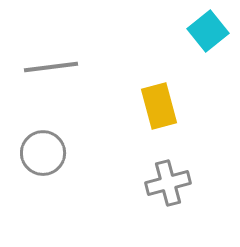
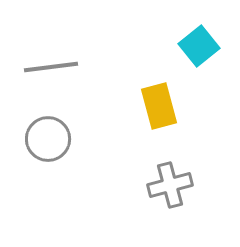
cyan square: moved 9 px left, 15 px down
gray circle: moved 5 px right, 14 px up
gray cross: moved 2 px right, 2 px down
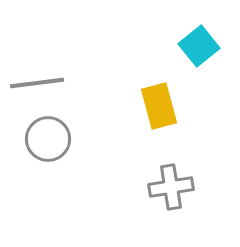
gray line: moved 14 px left, 16 px down
gray cross: moved 1 px right, 2 px down; rotated 6 degrees clockwise
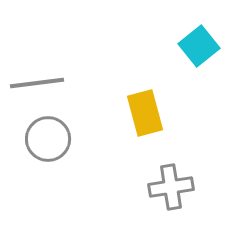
yellow rectangle: moved 14 px left, 7 px down
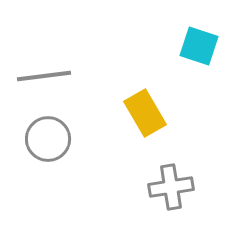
cyan square: rotated 33 degrees counterclockwise
gray line: moved 7 px right, 7 px up
yellow rectangle: rotated 15 degrees counterclockwise
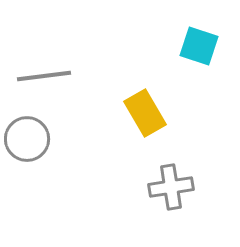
gray circle: moved 21 px left
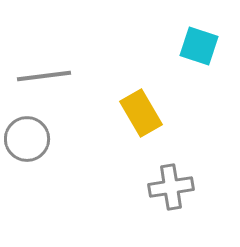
yellow rectangle: moved 4 px left
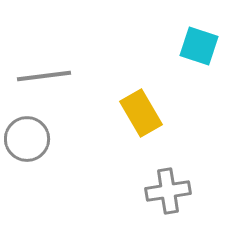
gray cross: moved 3 px left, 4 px down
